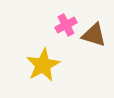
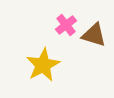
pink cross: rotated 10 degrees counterclockwise
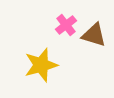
yellow star: moved 2 px left; rotated 12 degrees clockwise
